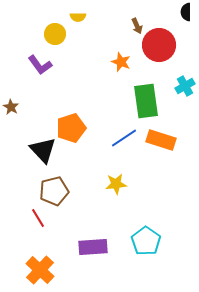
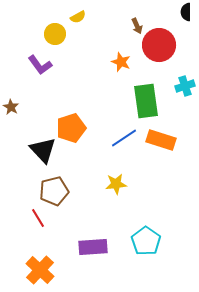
yellow semicircle: rotated 28 degrees counterclockwise
cyan cross: rotated 12 degrees clockwise
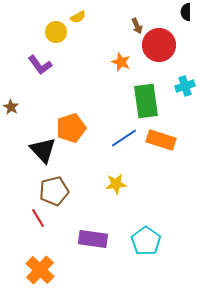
yellow circle: moved 1 px right, 2 px up
purple rectangle: moved 8 px up; rotated 12 degrees clockwise
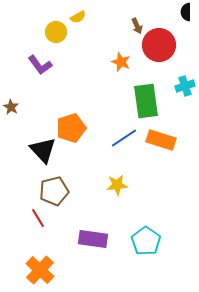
yellow star: moved 1 px right, 1 px down
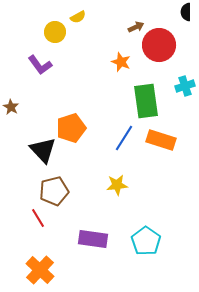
brown arrow: moved 1 px left, 1 px down; rotated 91 degrees counterclockwise
yellow circle: moved 1 px left
blue line: rotated 24 degrees counterclockwise
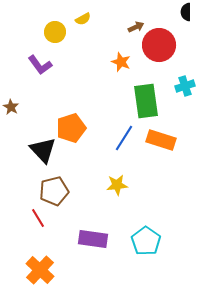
yellow semicircle: moved 5 px right, 2 px down
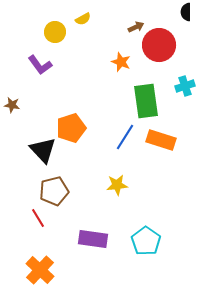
brown star: moved 1 px right, 2 px up; rotated 21 degrees counterclockwise
blue line: moved 1 px right, 1 px up
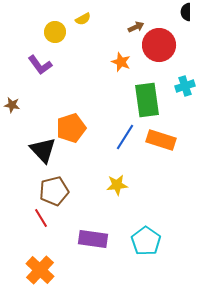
green rectangle: moved 1 px right, 1 px up
red line: moved 3 px right
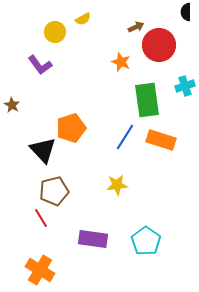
brown star: rotated 21 degrees clockwise
orange cross: rotated 12 degrees counterclockwise
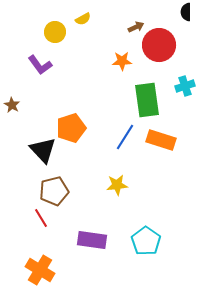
orange star: moved 1 px right, 1 px up; rotated 24 degrees counterclockwise
purple rectangle: moved 1 px left, 1 px down
